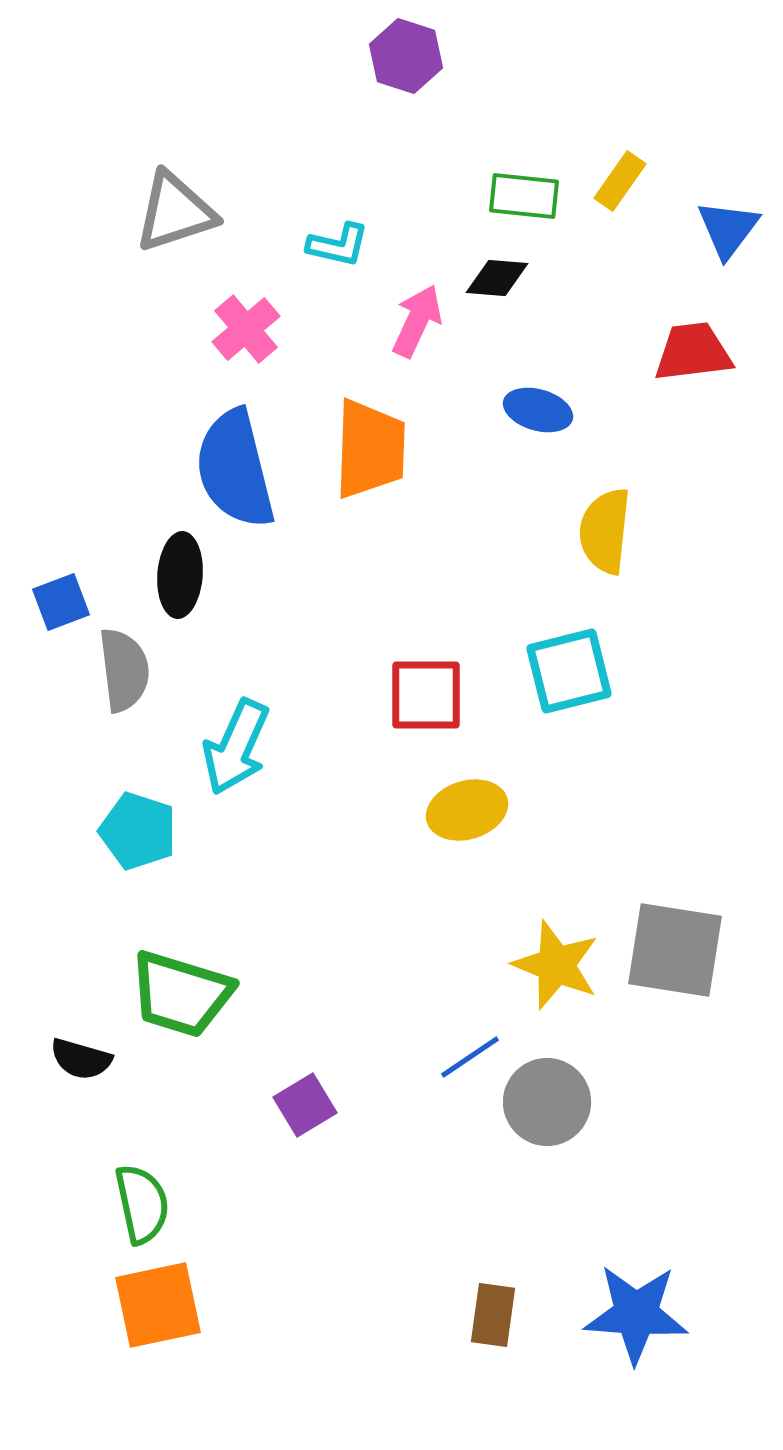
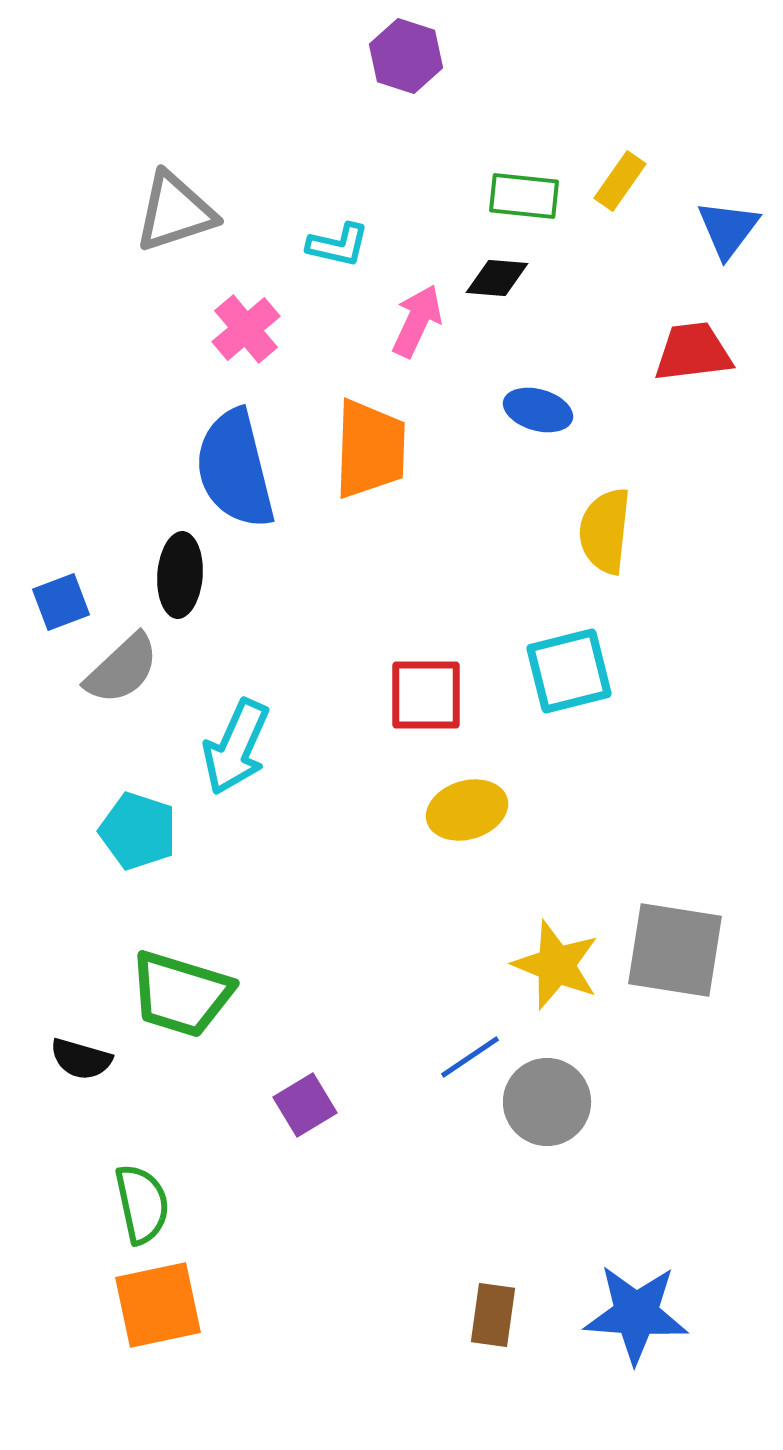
gray semicircle: moved 2 px left, 1 px up; rotated 54 degrees clockwise
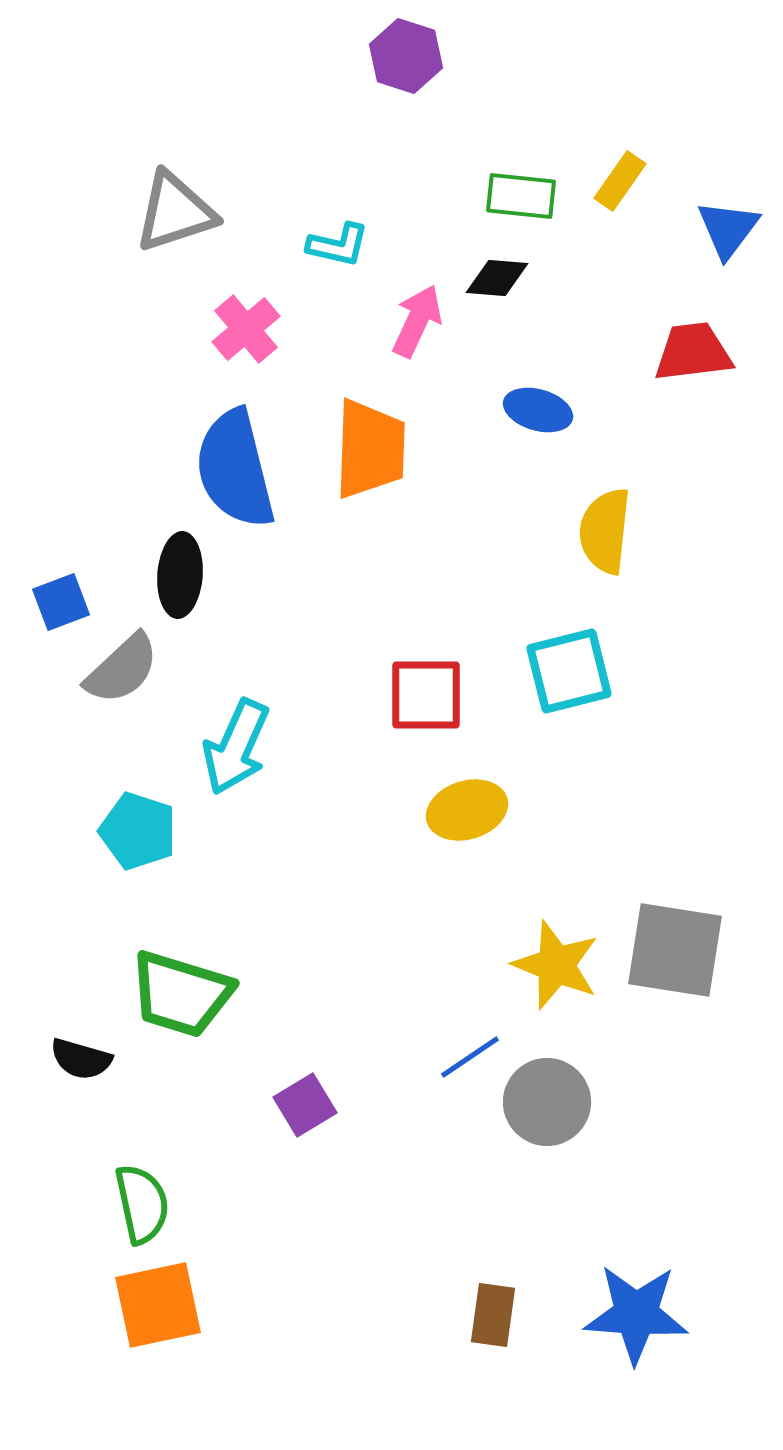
green rectangle: moved 3 px left
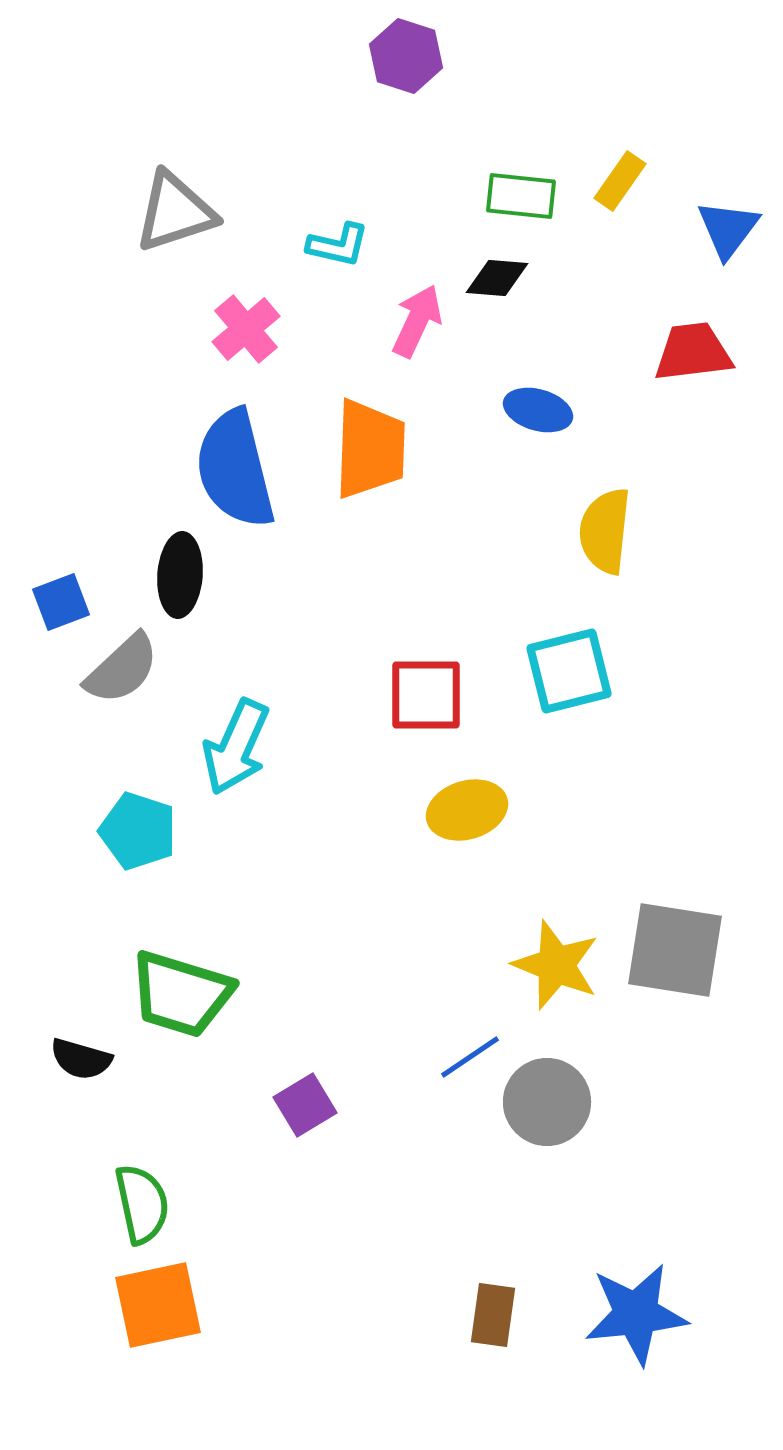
blue star: rotated 10 degrees counterclockwise
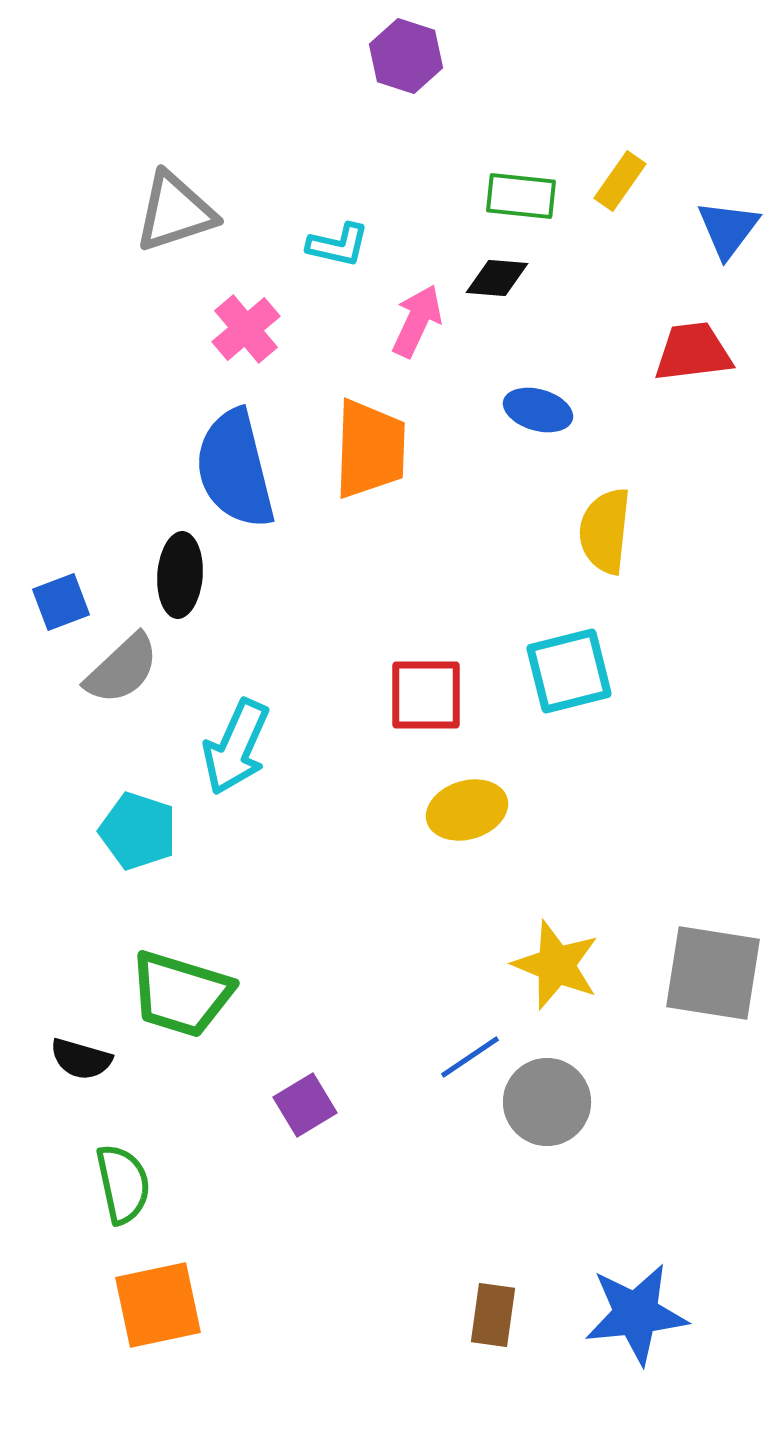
gray square: moved 38 px right, 23 px down
green semicircle: moved 19 px left, 20 px up
